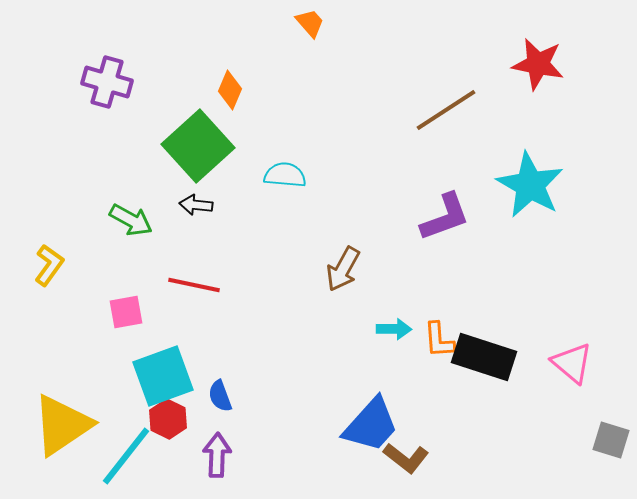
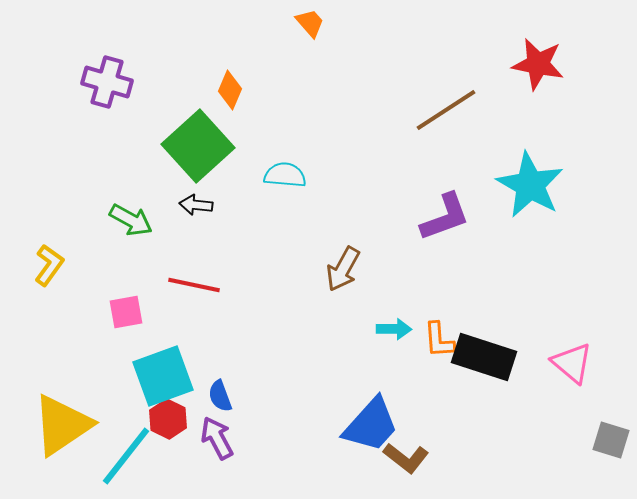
purple arrow: moved 17 px up; rotated 30 degrees counterclockwise
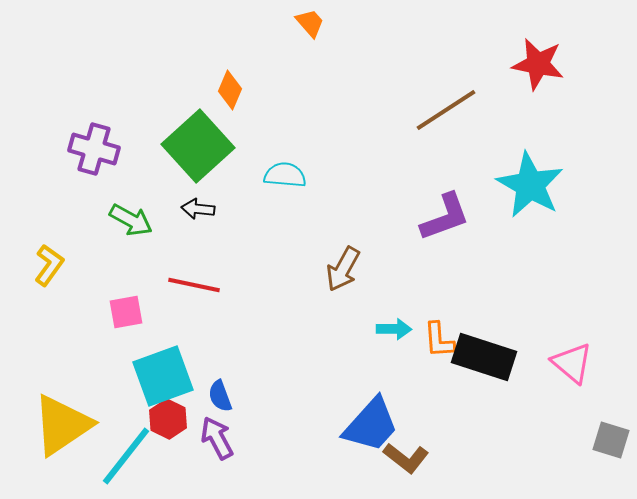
purple cross: moved 13 px left, 67 px down
black arrow: moved 2 px right, 4 px down
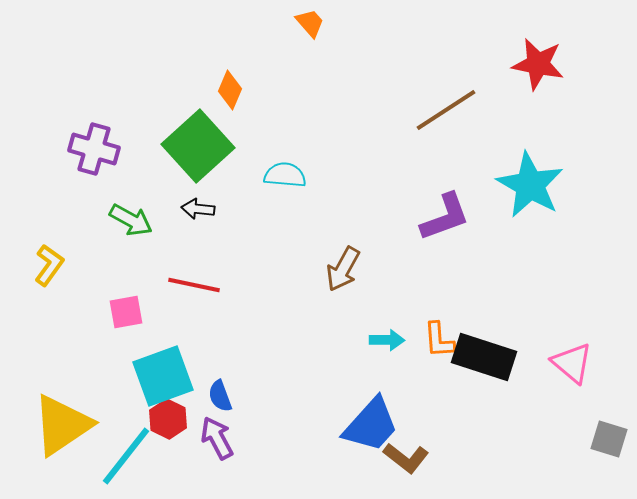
cyan arrow: moved 7 px left, 11 px down
gray square: moved 2 px left, 1 px up
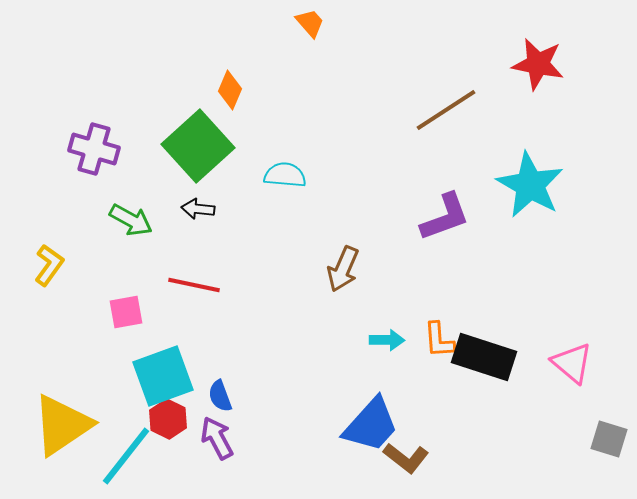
brown arrow: rotated 6 degrees counterclockwise
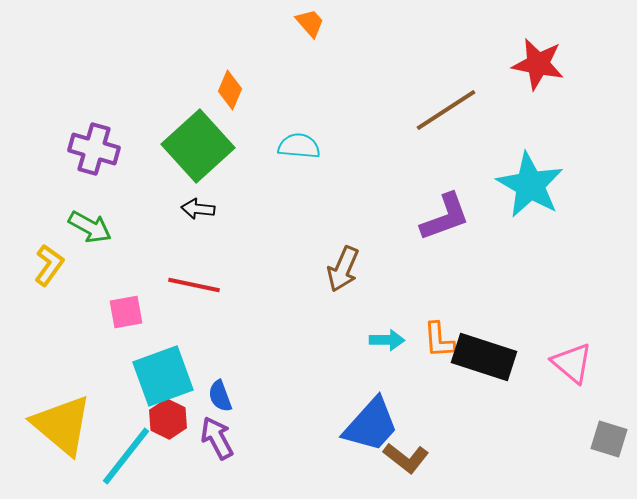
cyan semicircle: moved 14 px right, 29 px up
green arrow: moved 41 px left, 7 px down
yellow triangle: rotated 46 degrees counterclockwise
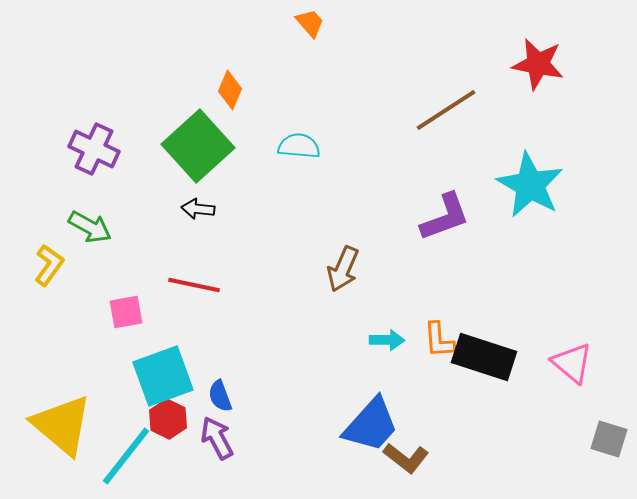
purple cross: rotated 9 degrees clockwise
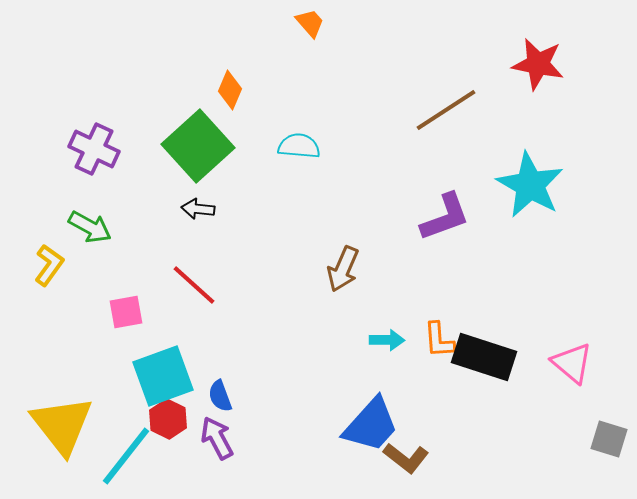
red line: rotated 30 degrees clockwise
yellow triangle: rotated 12 degrees clockwise
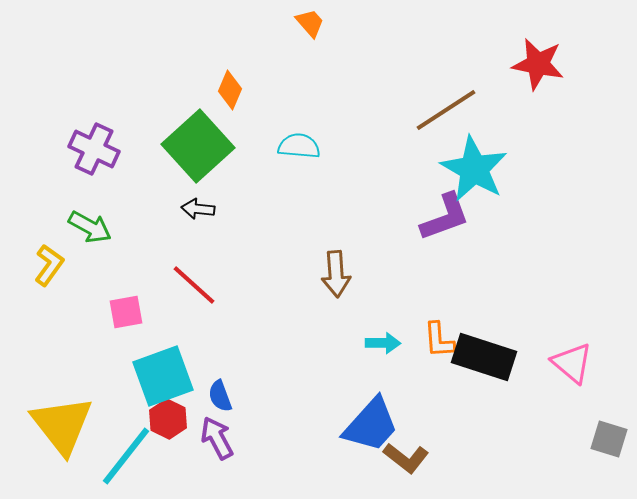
cyan star: moved 56 px left, 16 px up
brown arrow: moved 7 px left, 5 px down; rotated 27 degrees counterclockwise
cyan arrow: moved 4 px left, 3 px down
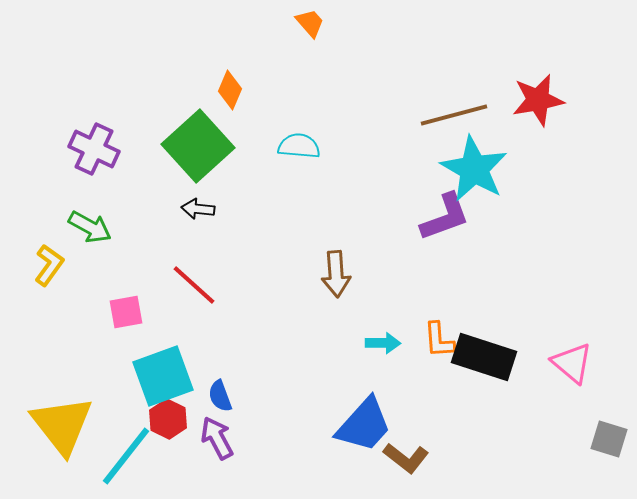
red star: moved 36 px down; rotated 22 degrees counterclockwise
brown line: moved 8 px right, 5 px down; rotated 18 degrees clockwise
blue trapezoid: moved 7 px left
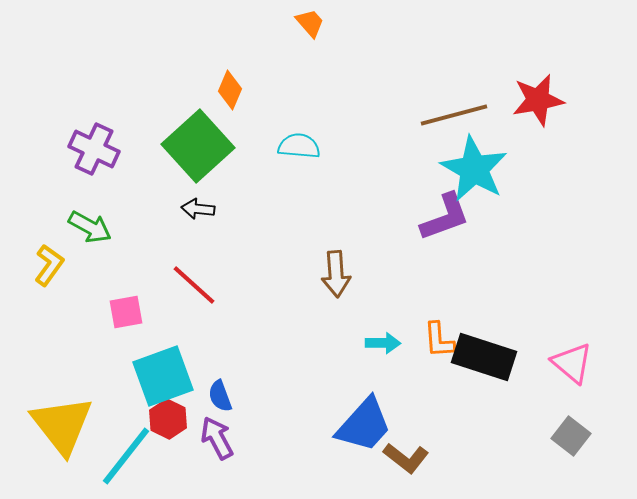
gray square: moved 38 px left, 3 px up; rotated 21 degrees clockwise
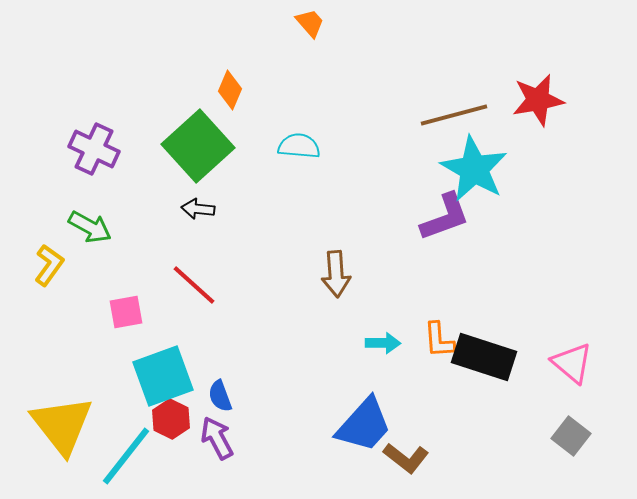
red hexagon: moved 3 px right
